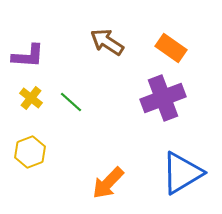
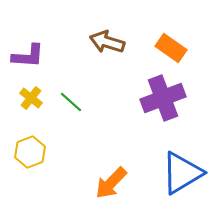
brown arrow: rotated 16 degrees counterclockwise
orange arrow: moved 3 px right
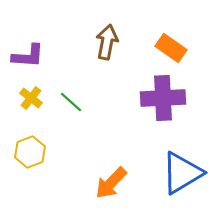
brown arrow: rotated 84 degrees clockwise
purple cross: rotated 18 degrees clockwise
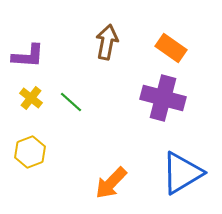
purple cross: rotated 18 degrees clockwise
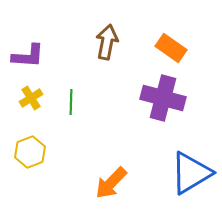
yellow cross: rotated 20 degrees clockwise
green line: rotated 50 degrees clockwise
blue triangle: moved 9 px right
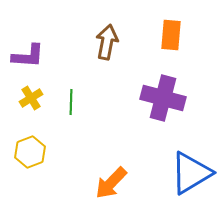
orange rectangle: moved 13 px up; rotated 60 degrees clockwise
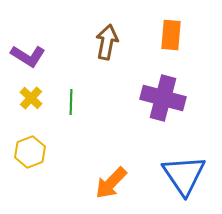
purple L-shape: rotated 28 degrees clockwise
yellow cross: rotated 15 degrees counterclockwise
blue triangle: moved 7 px left, 2 px down; rotated 33 degrees counterclockwise
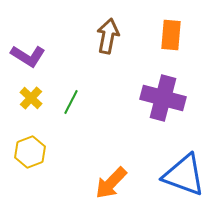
brown arrow: moved 1 px right, 6 px up
green line: rotated 25 degrees clockwise
blue triangle: rotated 36 degrees counterclockwise
